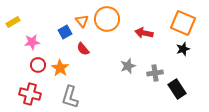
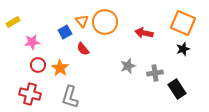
orange circle: moved 2 px left, 3 px down
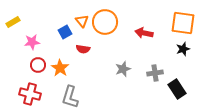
orange square: rotated 15 degrees counterclockwise
red semicircle: rotated 40 degrees counterclockwise
gray star: moved 5 px left, 3 px down
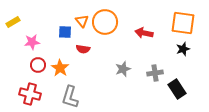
blue square: rotated 32 degrees clockwise
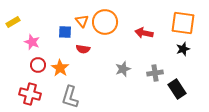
pink star: rotated 28 degrees clockwise
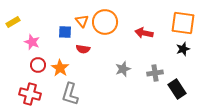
gray L-shape: moved 3 px up
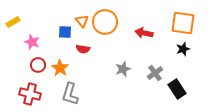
gray cross: rotated 28 degrees counterclockwise
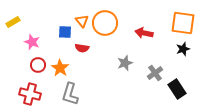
orange circle: moved 1 px down
red semicircle: moved 1 px left, 1 px up
gray star: moved 2 px right, 6 px up
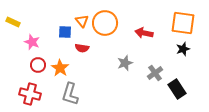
yellow rectangle: rotated 56 degrees clockwise
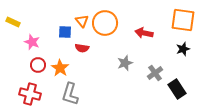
orange square: moved 3 px up
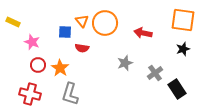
red arrow: moved 1 px left
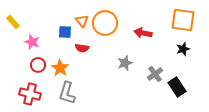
yellow rectangle: rotated 24 degrees clockwise
gray cross: moved 1 px down
black rectangle: moved 2 px up
gray L-shape: moved 3 px left, 1 px up
